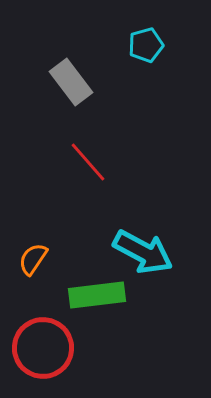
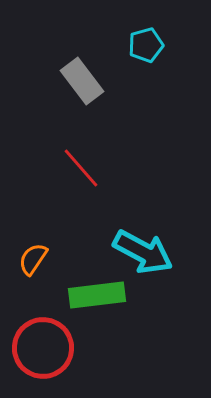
gray rectangle: moved 11 px right, 1 px up
red line: moved 7 px left, 6 px down
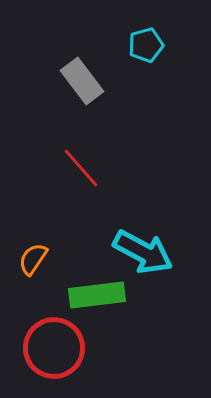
red circle: moved 11 px right
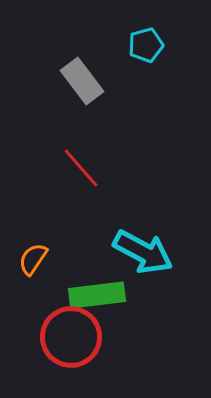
red circle: moved 17 px right, 11 px up
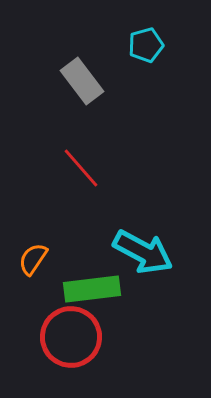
green rectangle: moved 5 px left, 6 px up
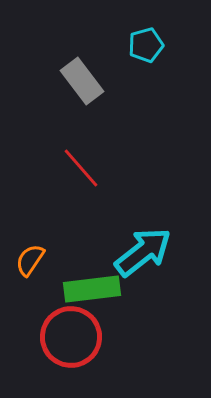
cyan arrow: rotated 66 degrees counterclockwise
orange semicircle: moved 3 px left, 1 px down
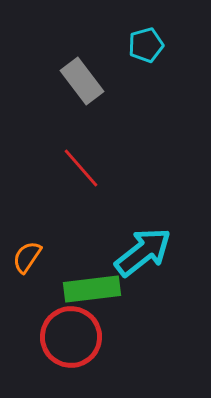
orange semicircle: moved 3 px left, 3 px up
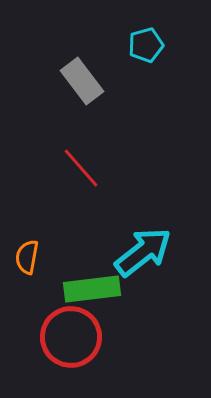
orange semicircle: rotated 24 degrees counterclockwise
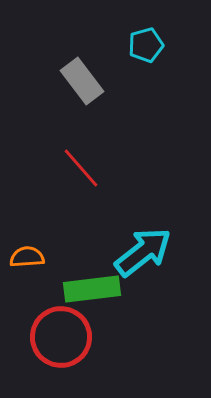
orange semicircle: rotated 76 degrees clockwise
red circle: moved 10 px left
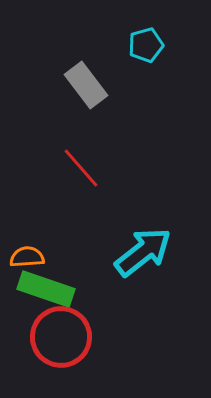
gray rectangle: moved 4 px right, 4 px down
green rectangle: moved 46 px left; rotated 26 degrees clockwise
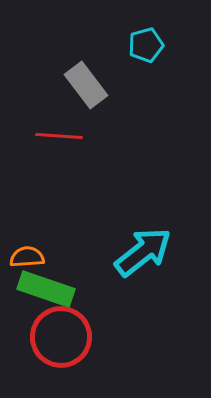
red line: moved 22 px left, 32 px up; rotated 45 degrees counterclockwise
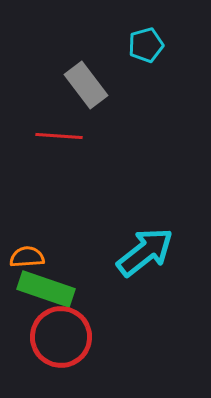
cyan arrow: moved 2 px right
